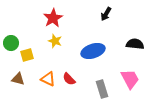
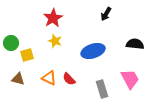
orange triangle: moved 1 px right, 1 px up
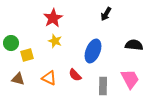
black semicircle: moved 1 px left, 1 px down
blue ellipse: rotated 50 degrees counterclockwise
red semicircle: moved 6 px right, 4 px up
gray rectangle: moved 1 px right, 3 px up; rotated 18 degrees clockwise
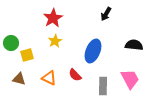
yellow star: rotated 24 degrees clockwise
brown triangle: moved 1 px right
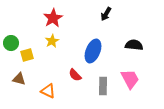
yellow star: moved 3 px left
orange triangle: moved 1 px left, 13 px down
